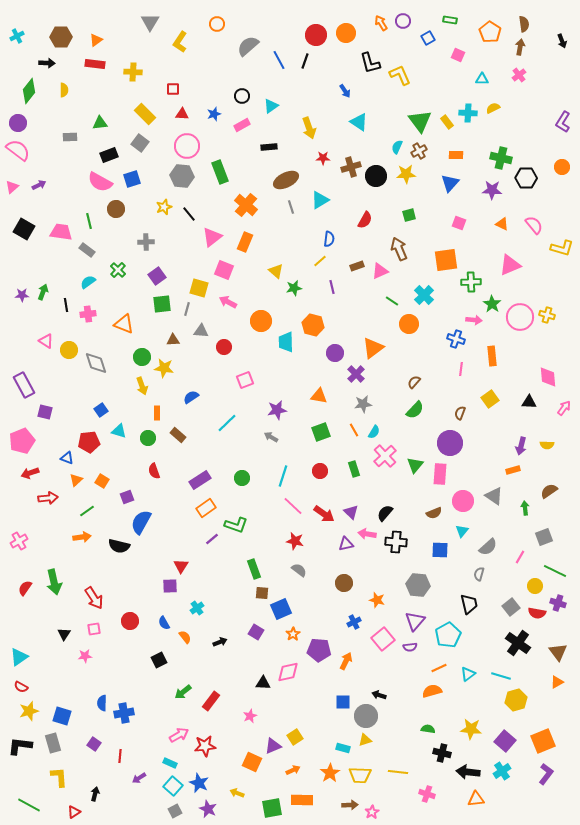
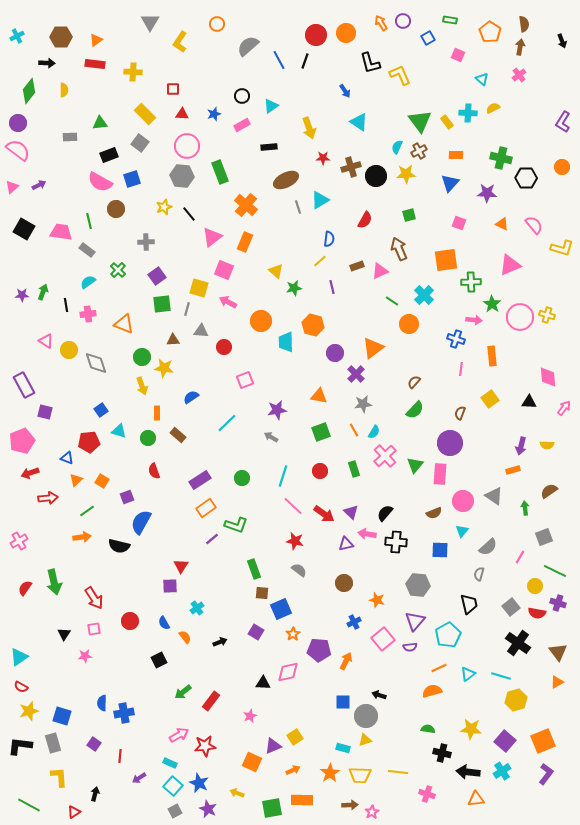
cyan triangle at (482, 79): rotated 40 degrees clockwise
purple star at (492, 190): moved 5 px left, 3 px down
gray line at (291, 207): moved 7 px right
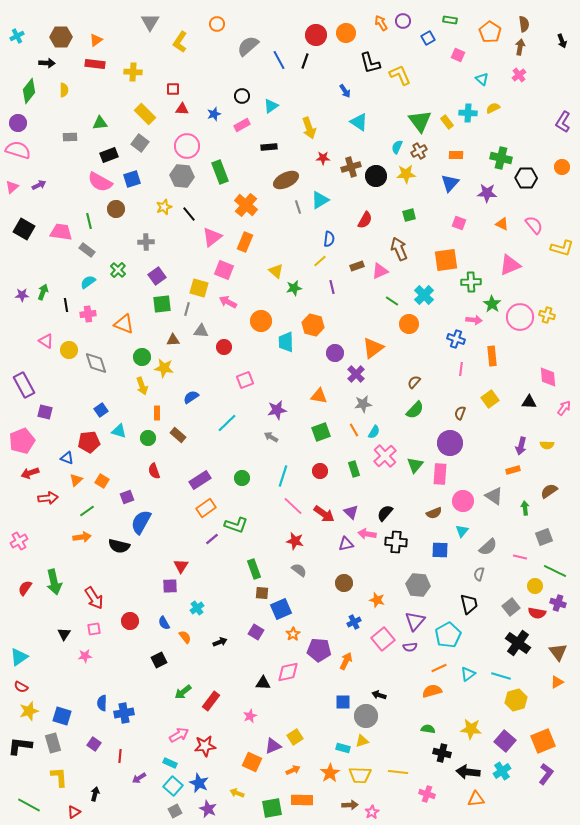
red triangle at (182, 114): moved 5 px up
pink semicircle at (18, 150): rotated 20 degrees counterclockwise
pink line at (520, 557): rotated 72 degrees clockwise
yellow triangle at (365, 740): moved 3 px left, 1 px down
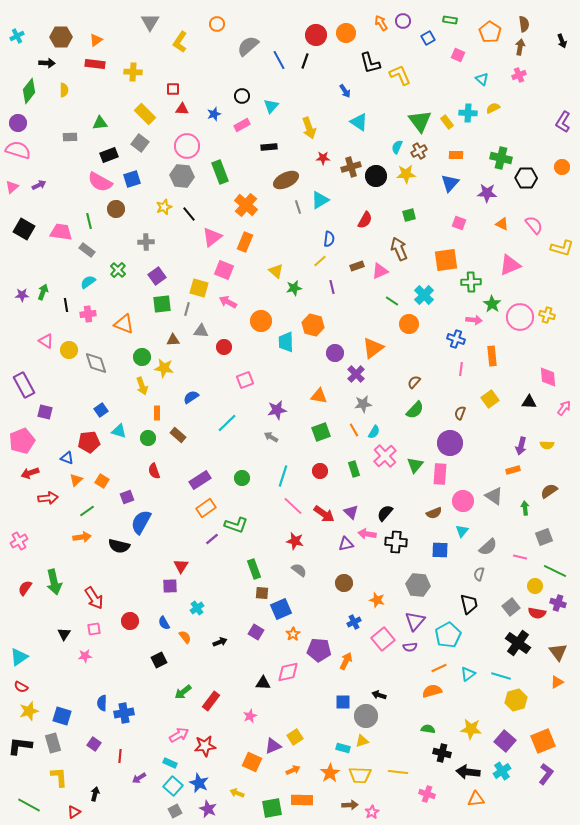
pink cross at (519, 75): rotated 16 degrees clockwise
cyan triangle at (271, 106): rotated 14 degrees counterclockwise
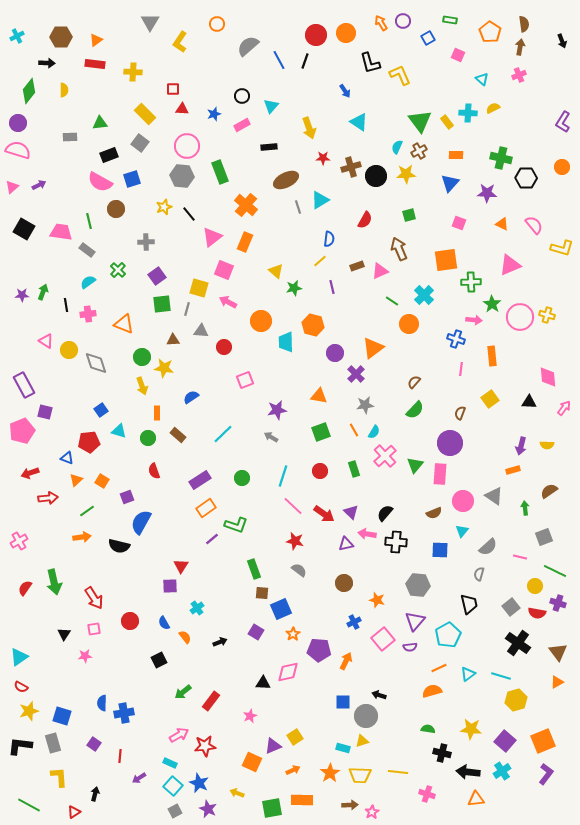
gray star at (363, 404): moved 2 px right, 1 px down
cyan line at (227, 423): moved 4 px left, 11 px down
pink pentagon at (22, 441): moved 10 px up
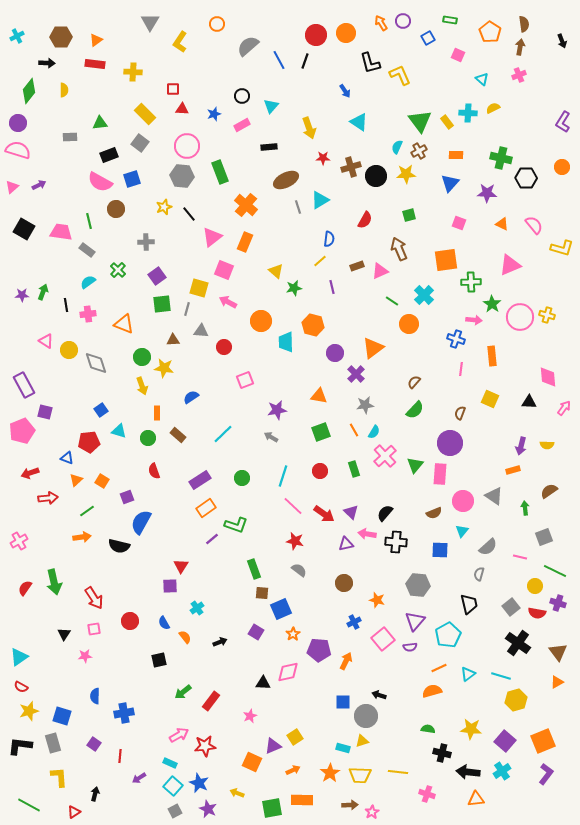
yellow square at (490, 399): rotated 30 degrees counterclockwise
black square at (159, 660): rotated 14 degrees clockwise
blue semicircle at (102, 703): moved 7 px left, 7 px up
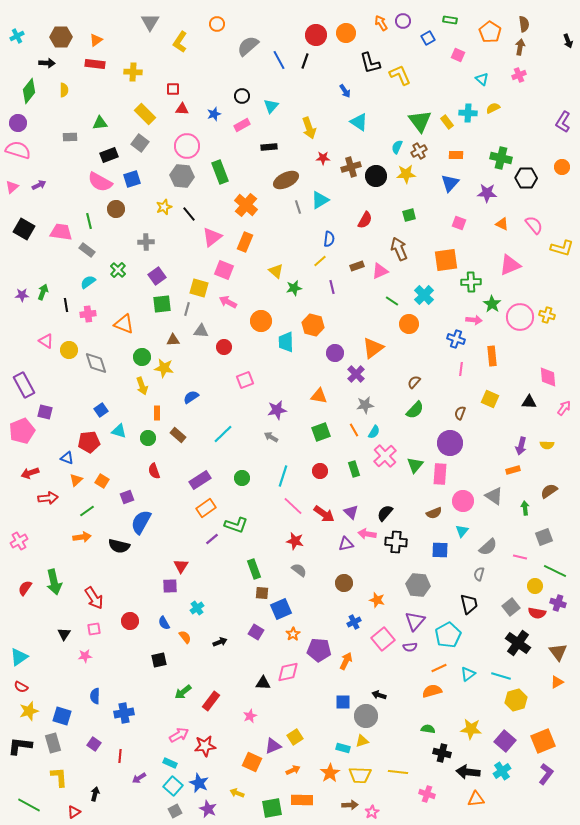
black arrow at (562, 41): moved 6 px right
